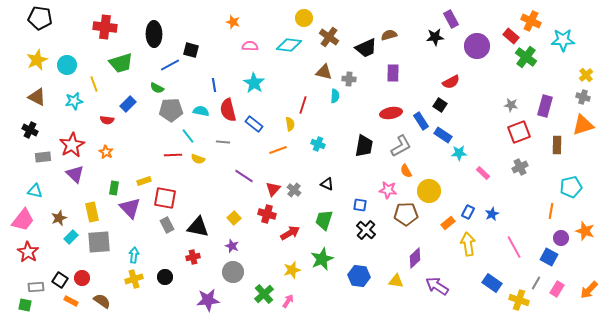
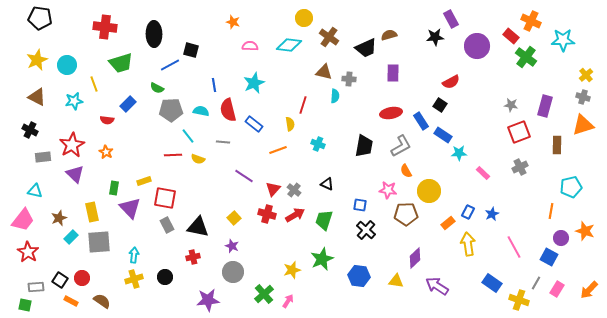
cyan star at (254, 83): rotated 15 degrees clockwise
red arrow at (290, 233): moved 5 px right, 18 px up
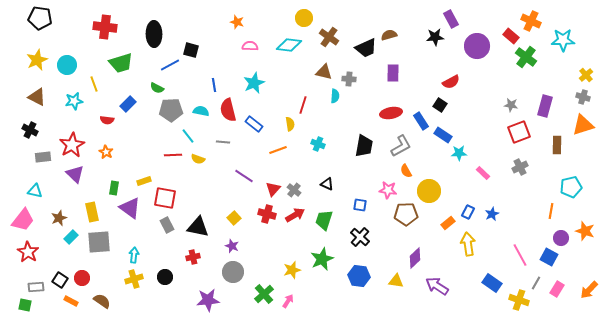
orange star at (233, 22): moved 4 px right
purple triangle at (130, 208): rotated 10 degrees counterclockwise
black cross at (366, 230): moved 6 px left, 7 px down
pink line at (514, 247): moved 6 px right, 8 px down
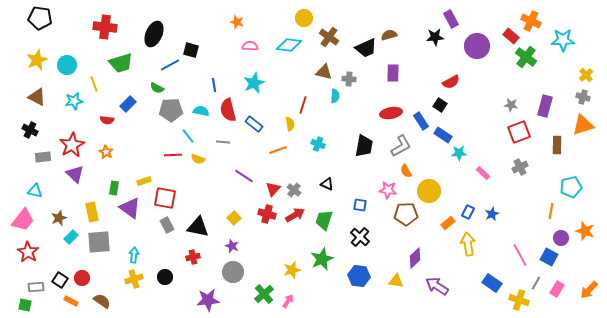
black ellipse at (154, 34): rotated 25 degrees clockwise
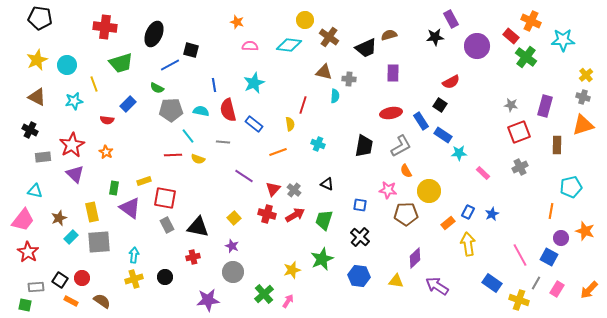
yellow circle at (304, 18): moved 1 px right, 2 px down
orange line at (278, 150): moved 2 px down
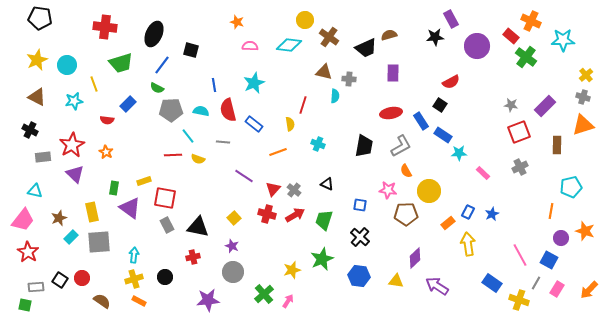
blue line at (170, 65): moved 8 px left; rotated 24 degrees counterclockwise
purple rectangle at (545, 106): rotated 30 degrees clockwise
blue square at (549, 257): moved 3 px down
orange rectangle at (71, 301): moved 68 px right
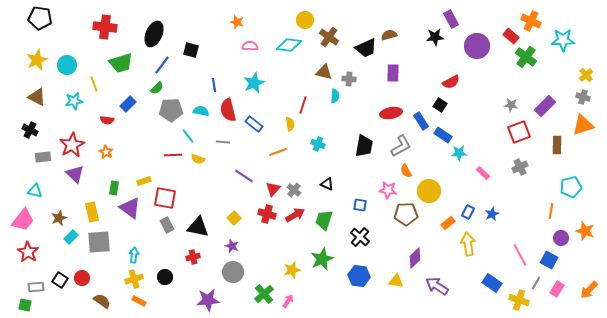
green semicircle at (157, 88): rotated 72 degrees counterclockwise
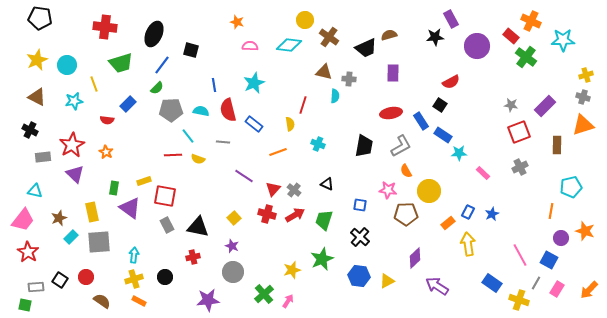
yellow cross at (586, 75): rotated 24 degrees clockwise
red square at (165, 198): moved 2 px up
red circle at (82, 278): moved 4 px right, 1 px up
yellow triangle at (396, 281): moved 9 px left; rotated 35 degrees counterclockwise
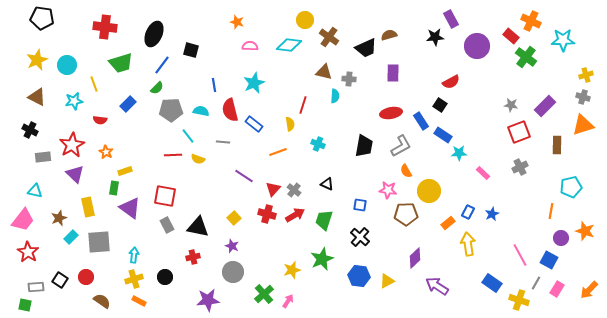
black pentagon at (40, 18): moved 2 px right
red semicircle at (228, 110): moved 2 px right
red semicircle at (107, 120): moved 7 px left
yellow rectangle at (144, 181): moved 19 px left, 10 px up
yellow rectangle at (92, 212): moved 4 px left, 5 px up
